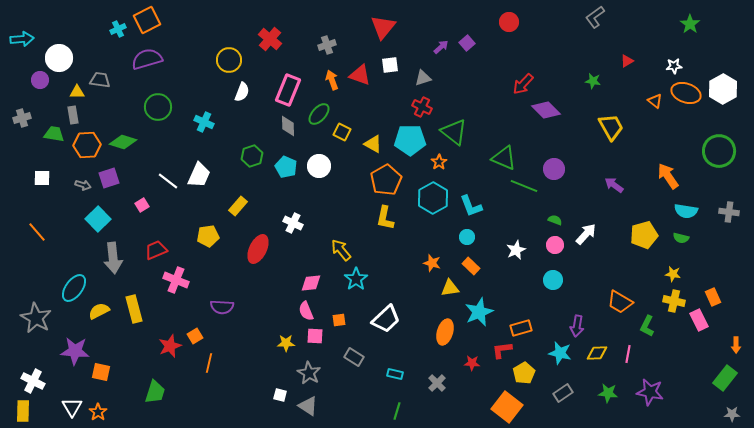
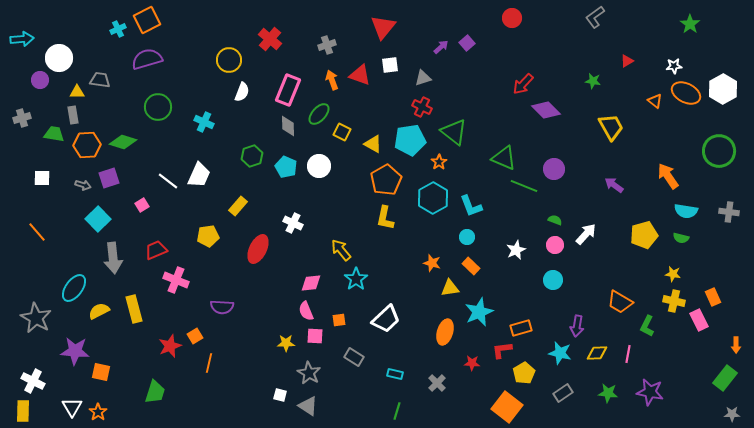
red circle at (509, 22): moved 3 px right, 4 px up
orange ellipse at (686, 93): rotated 8 degrees clockwise
cyan pentagon at (410, 140): rotated 8 degrees counterclockwise
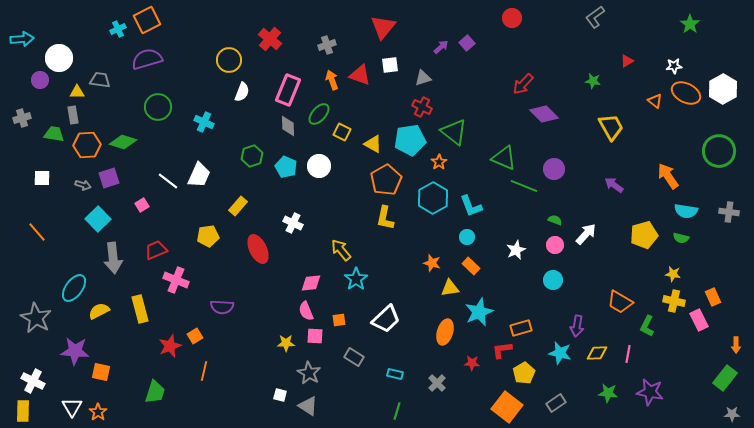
purple diamond at (546, 110): moved 2 px left, 4 px down
red ellipse at (258, 249): rotated 52 degrees counterclockwise
yellow rectangle at (134, 309): moved 6 px right
orange line at (209, 363): moved 5 px left, 8 px down
gray rectangle at (563, 393): moved 7 px left, 10 px down
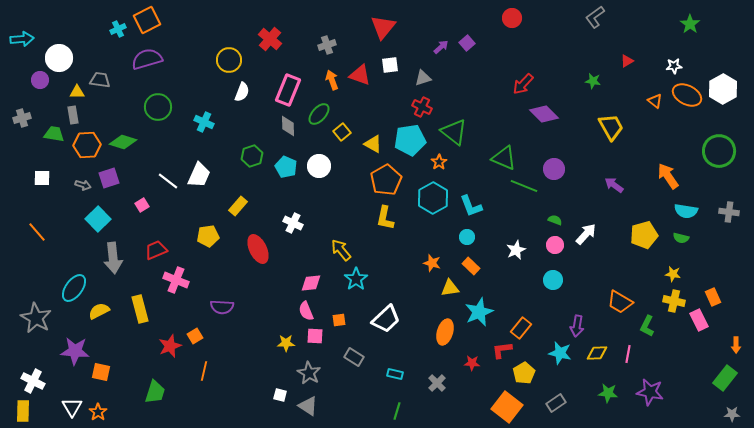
orange ellipse at (686, 93): moved 1 px right, 2 px down
yellow square at (342, 132): rotated 24 degrees clockwise
orange rectangle at (521, 328): rotated 35 degrees counterclockwise
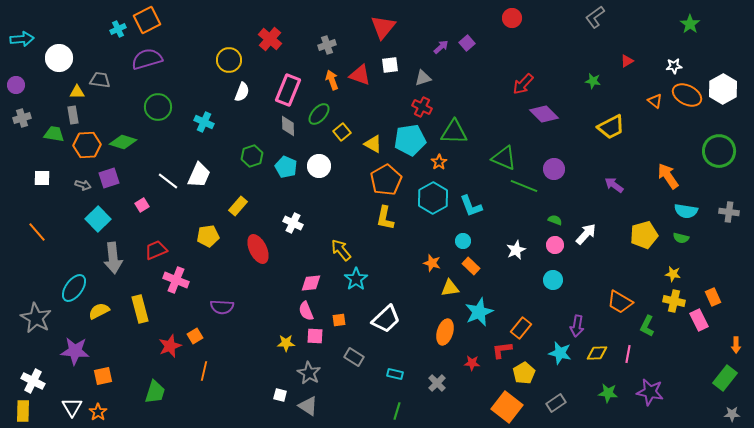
purple circle at (40, 80): moved 24 px left, 5 px down
yellow trapezoid at (611, 127): rotated 92 degrees clockwise
green triangle at (454, 132): rotated 36 degrees counterclockwise
cyan circle at (467, 237): moved 4 px left, 4 px down
orange square at (101, 372): moved 2 px right, 4 px down; rotated 24 degrees counterclockwise
